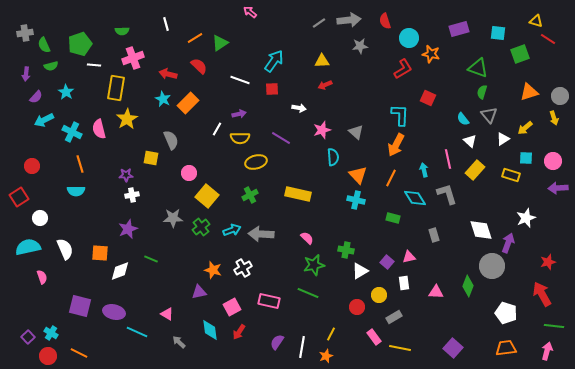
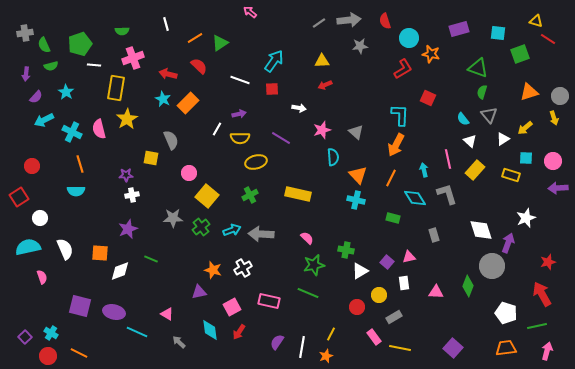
green line at (554, 326): moved 17 px left; rotated 18 degrees counterclockwise
purple square at (28, 337): moved 3 px left
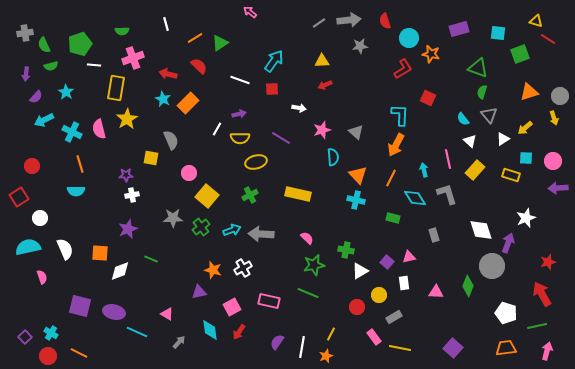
gray arrow at (179, 342): rotated 88 degrees clockwise
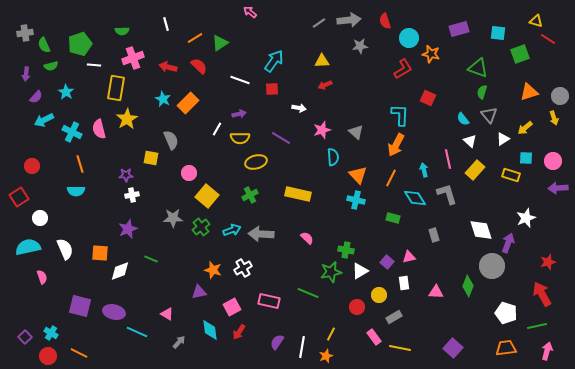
red arrow at (168, 74): moved 7 px up
green star at (314, 265): moved 17 px right, 7 px down
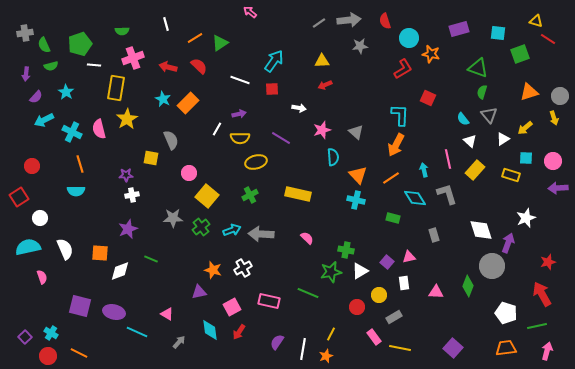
orange line at (391, 178): rotated 30 degrees clockwise
white line at (302, 347): moved 1 px right, 2 px down
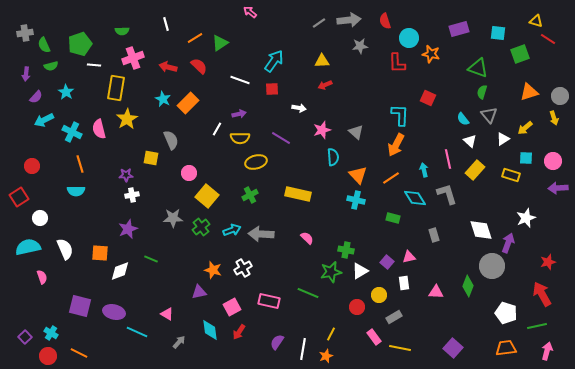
red L-shape at (403, 69): moved 6 px left, 6 px up; rotated 120 degrees clockwise
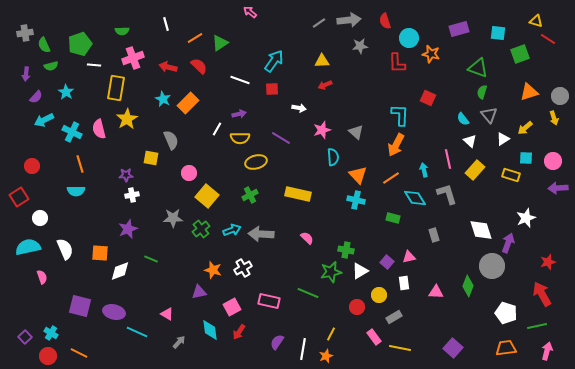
green cross at (201, 227): moved 2 px down
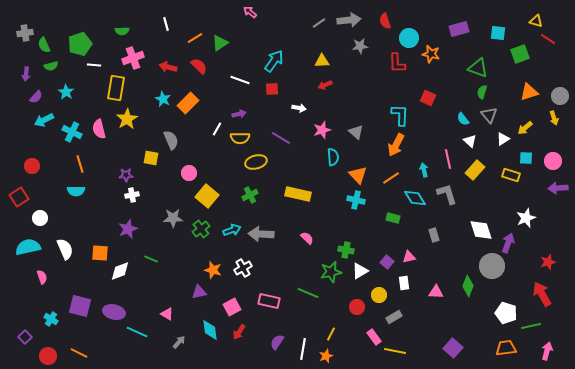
green line at (537, 326): moved 6 px left
cyan cross at (51, 333): moved 14 px up
yellow line at (400, 348): moved 5 px left, 3 px down
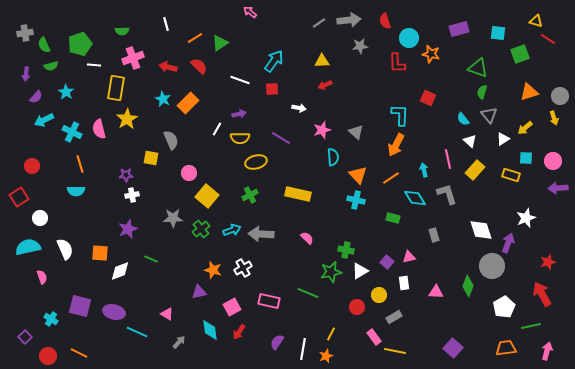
white pentagon at (506, 313): moved 2 px left, 6 px up; rotated 25 degrees clockwise
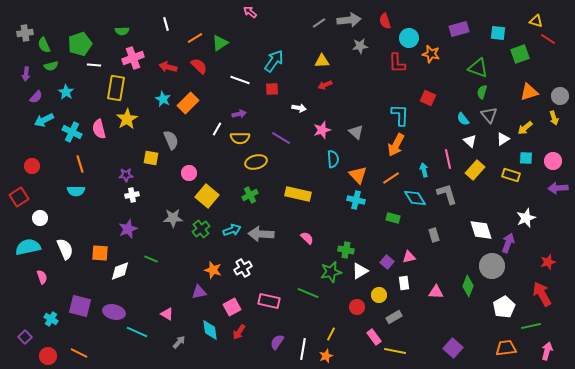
cyan semicircle at (333, 157): moved 2 px down
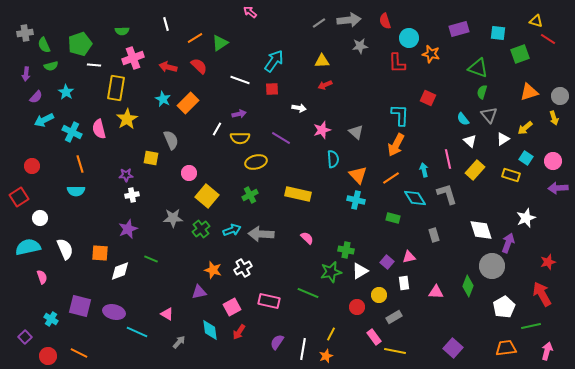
cyan square at (526, 158): rotated 32 degrees clockwise
